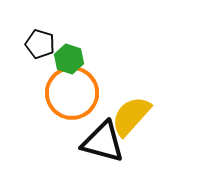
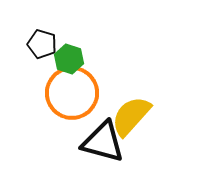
black pentagon: moved 2 px right
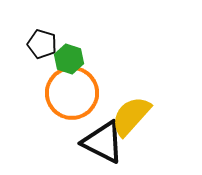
black triangle: rotated 12 degrees clockwise
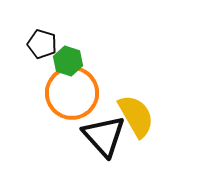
green hexagon: moved 1 px left, 2 px down
yellow semicircle: moved 5 px right; rotated 108 degrees clockwise
black triangle: moved 1 px right, 6 px up; rotated 21 degrees clockwise
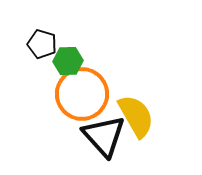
green hexagon: rotated 20 degrees counterclockwise
orange circle: moved 10 px right, 1 px down
